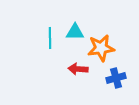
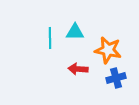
orange star: moved 7 px right, 2 px down; rotated 20 degrees clockwise
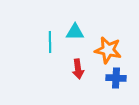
cyan line: moved 4 px down
red arrow: rotated 102 degrees counterclockwise
blue cross: rotated 18 degrees clockwise
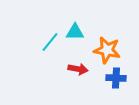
cyan line: rotated 40 degrees clockwise
orange star: moved 1 px left
red arrow: rotated 72 degrees counterclockwise
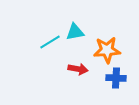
cyan triangle: rotated 12 degrees counterclockwise
cyan line: rotated 20 degrees clockwise
orange star: rotated 16 degrees counterclockwise
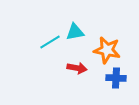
orange star: rotated 16 degrees clockwise
red arrow: moved 1 px left, 1 px up
